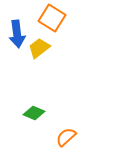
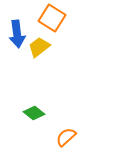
yellow trapezoid: moved 1 px up
green diamond: rotated 15 degrees clockwise
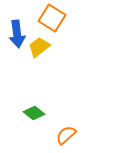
orange semicircle: moved 2 px up
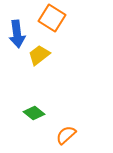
yellow trapezoid: moved 8 px down
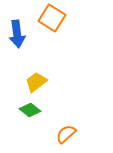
yellow trapezoid: moved 3 px left, 27 px down
green diamond: moved 4 px left, 3 px up
orange semicircle: moved 1 px up
